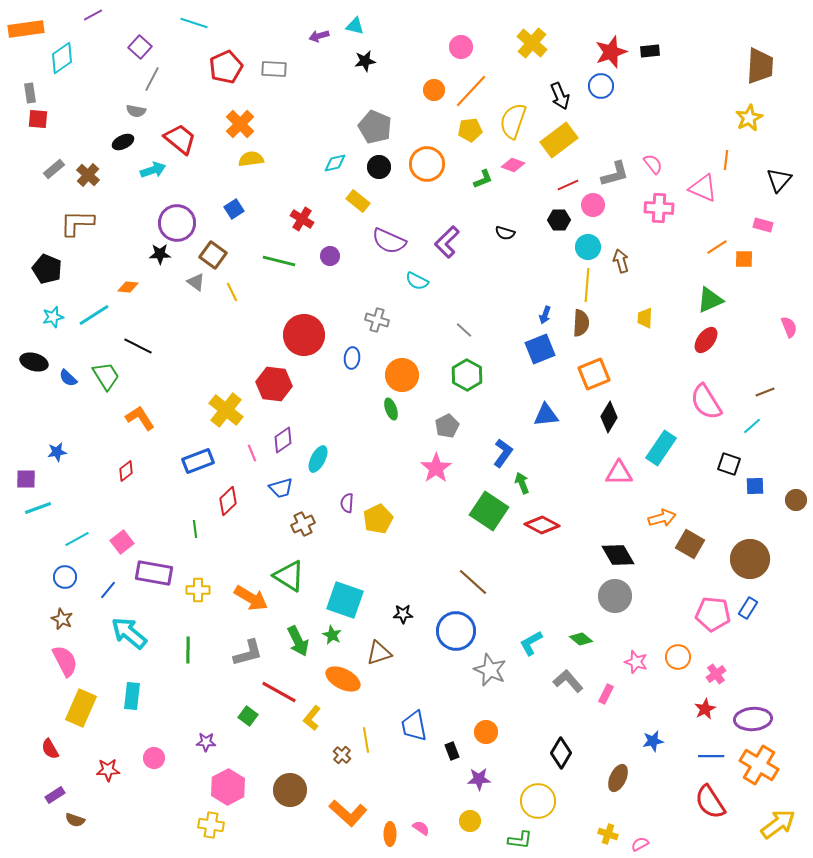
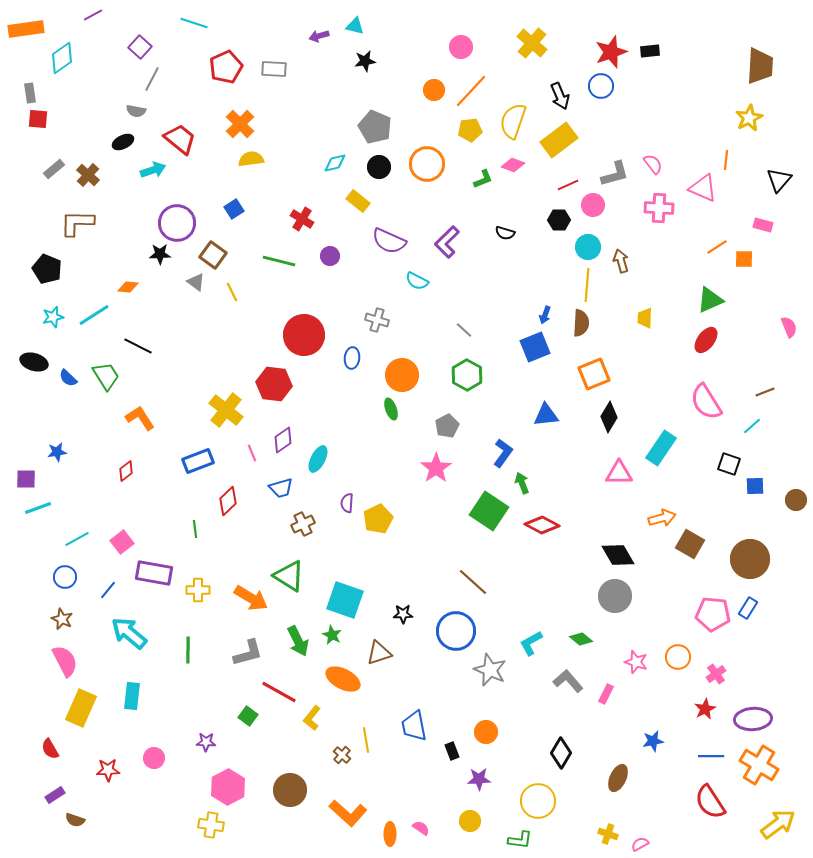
blue square at (540, 349): moved 5 px left, 2 px up
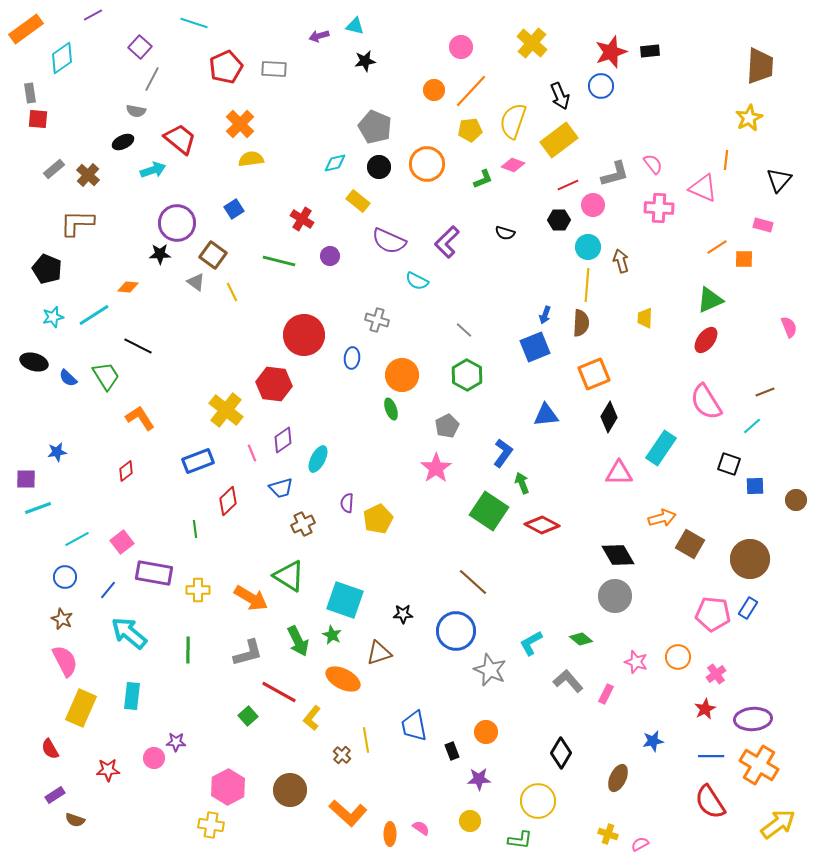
orange rectangle at (26, 29): rotated 28 degrees counterclockwise
green square at (248, 716): rotated 12 degrees clockwise
purple star at (206, 742): moved 30 px left
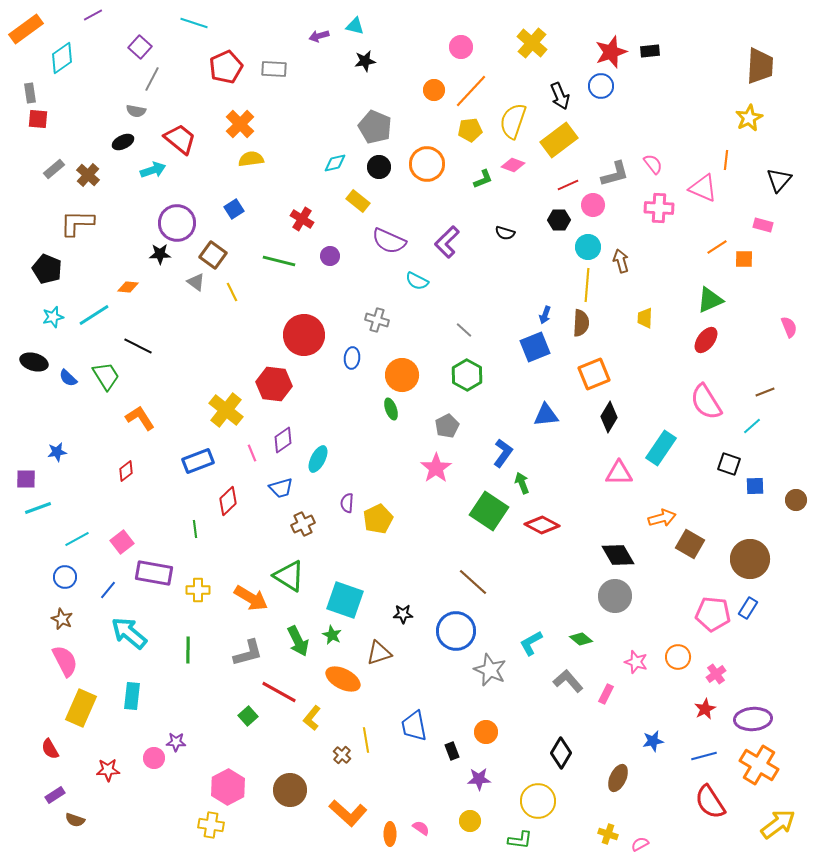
blue line at (711, 756): moved 7 px left; rotated 15 degrees counterclockwise
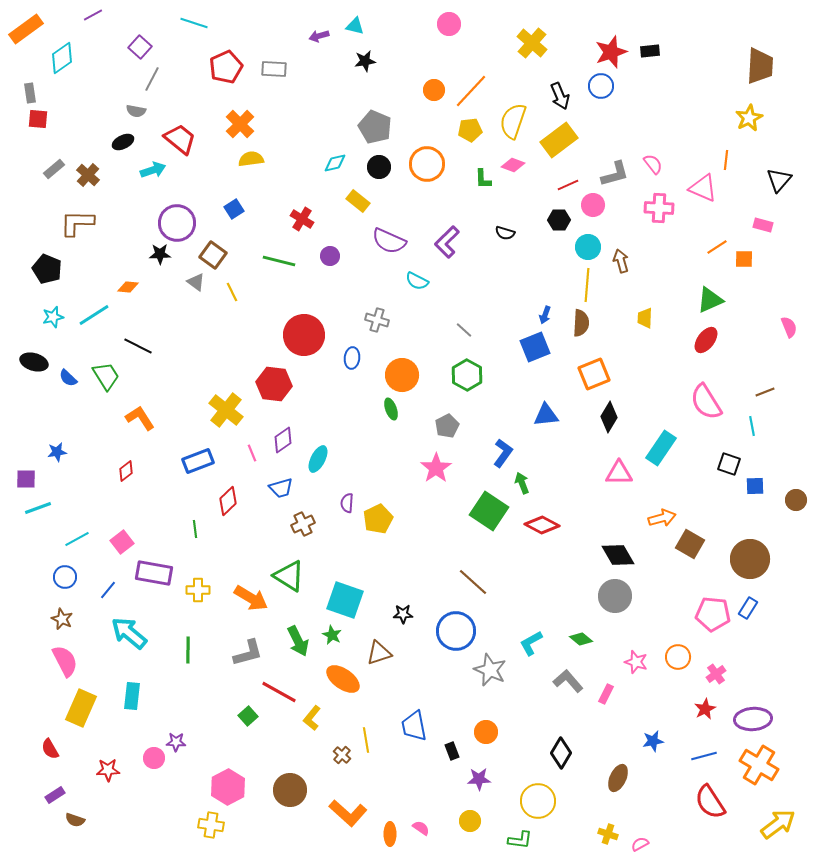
pink circle at (461, 47): moved 12 px left, 23 px up
green L-shape at (483, 179): rotated 110 degrees clockwise
cyan line at (752, 426): rotated 60 degrees counterclockwise
orange ellipse at (343, 679): rotated 8 degrees clockwise
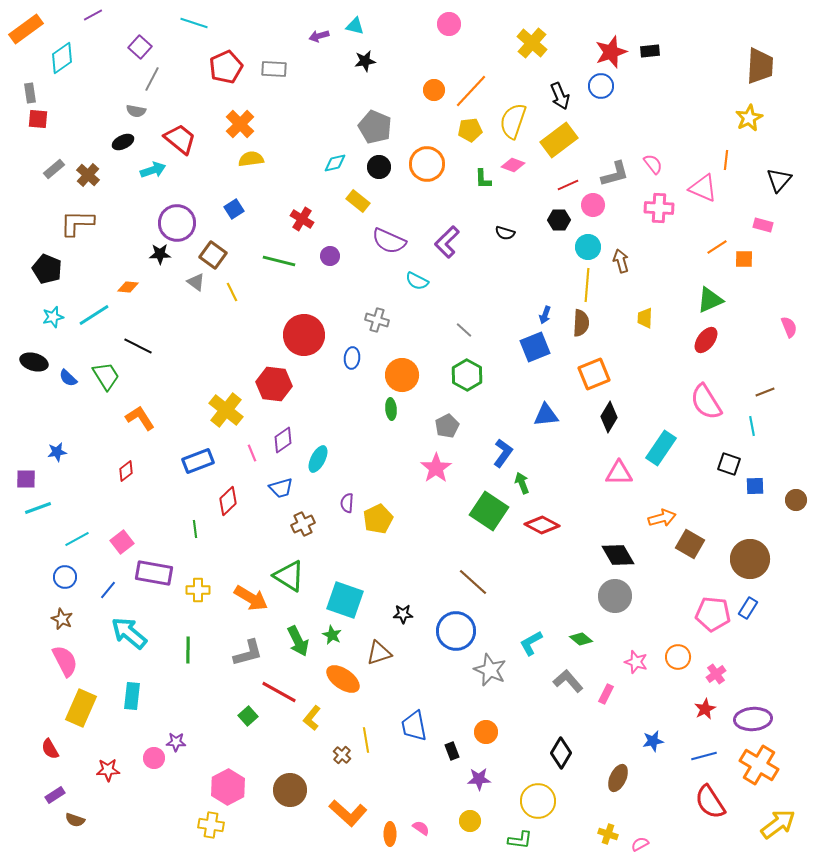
green ellipse at (391, 409): rotated 15 degrees clockwise
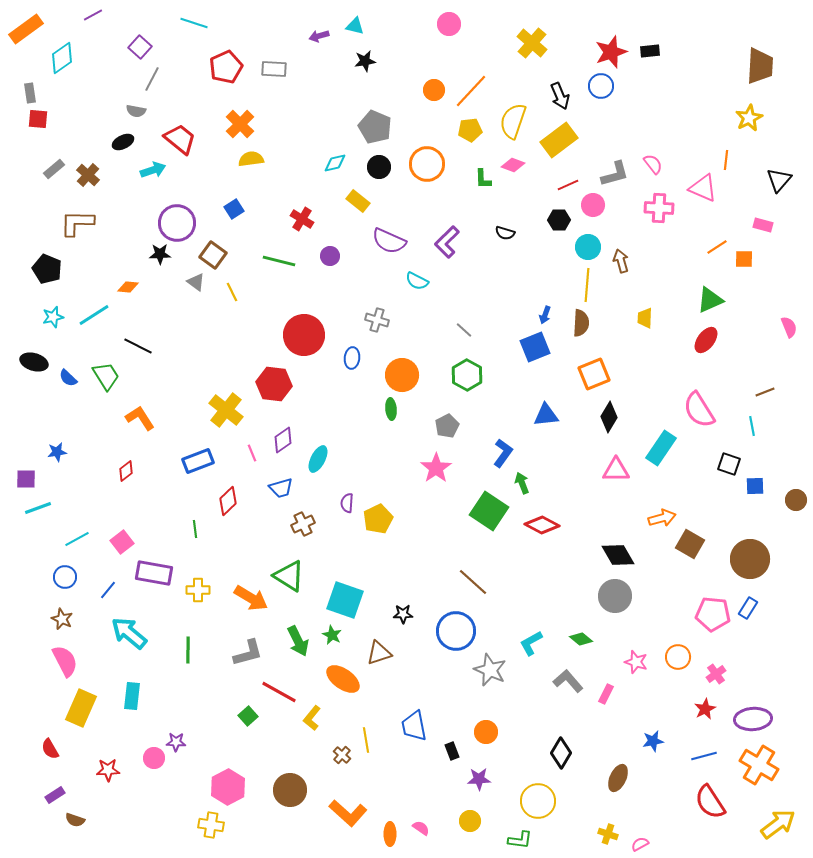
pink semicircle at (706, 402): moved 7 px left, 8 px down
pink triangle at (619, 473): moved 3 px left, 3 px up
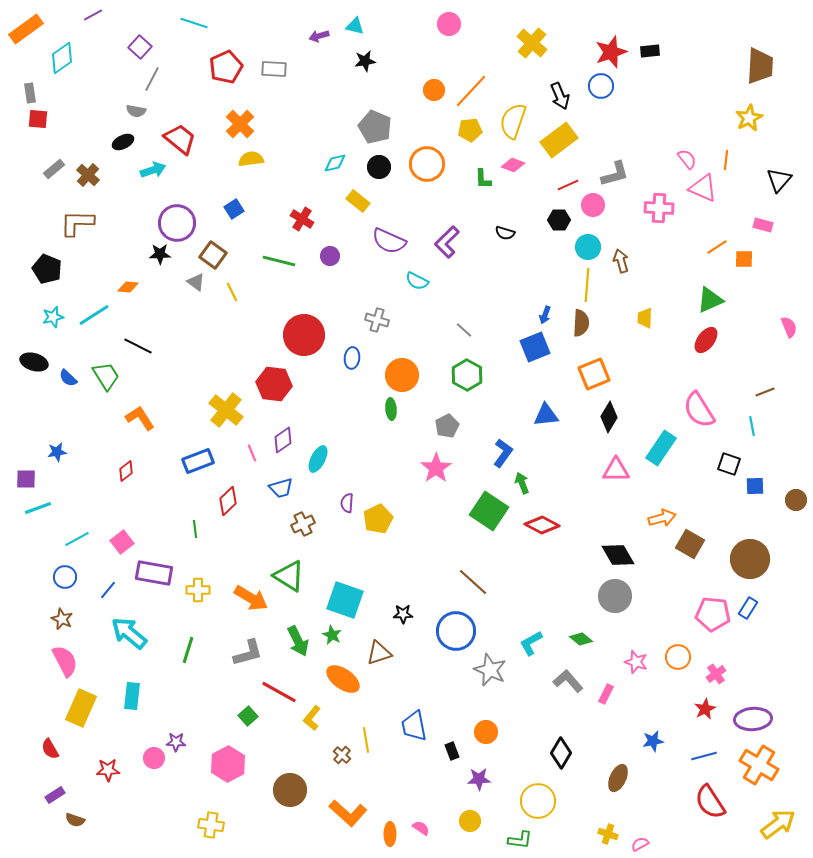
pink semicircle at (653, 164): moved 34 px right, 5 px up
green line at (188, 650): rotated 16 degrees clockwise
pink hexagon at (228, 787): moved 23 px up
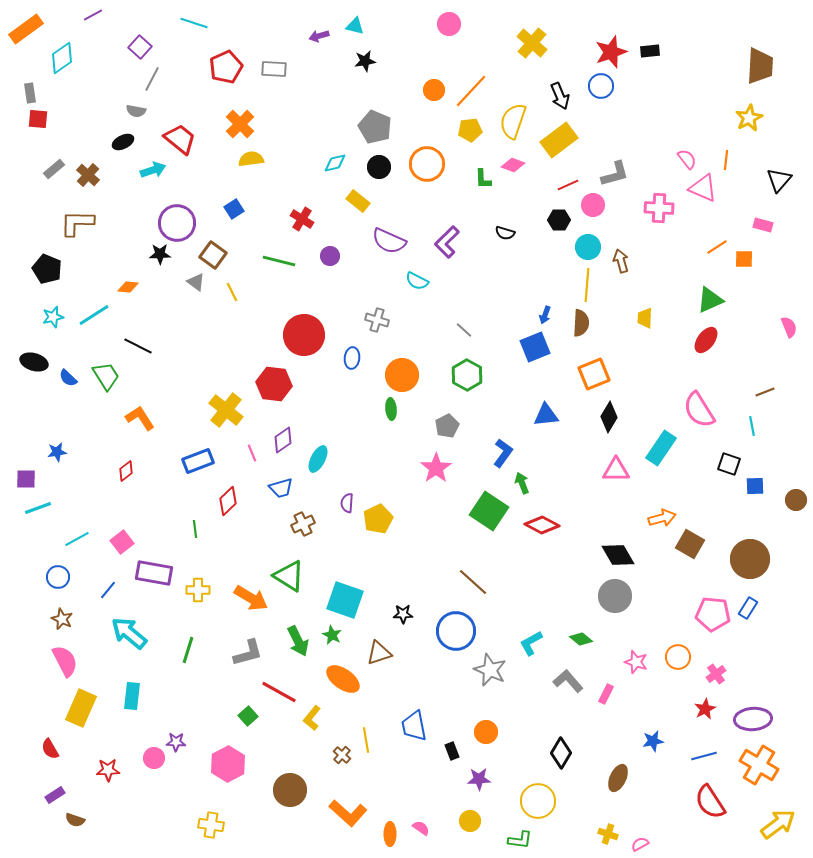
blue circle at (65, 577): moved 7 px left
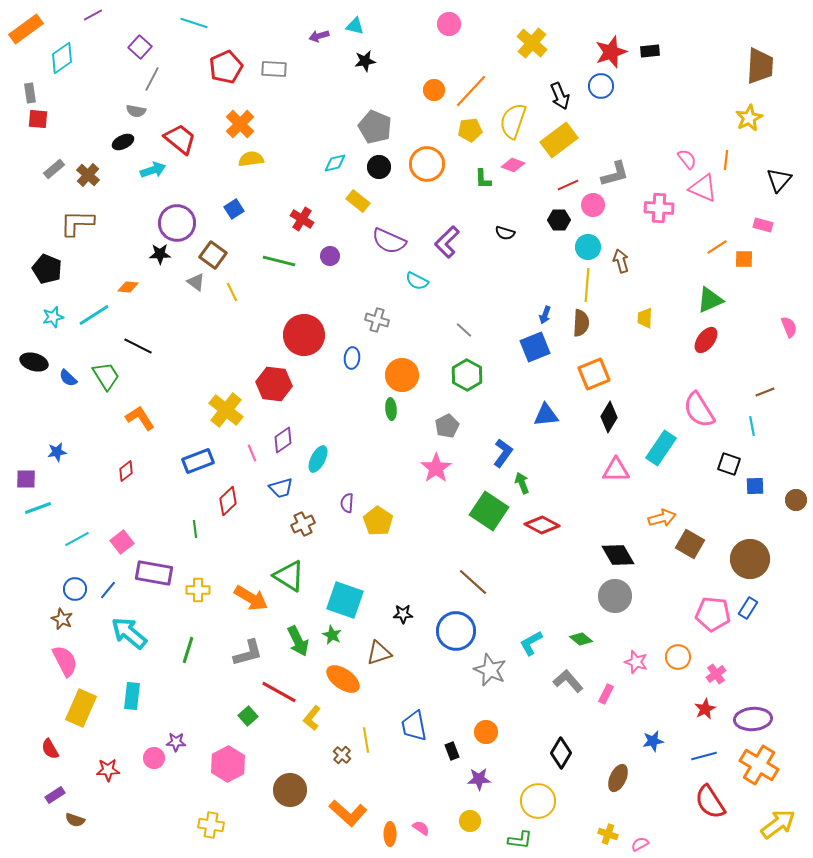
yellow pentagon at (378, 519): moved 2 px down; rotated 12 degrees counterclockwise
blue circle at (58, 577): moved 17 px right, 12 px down
